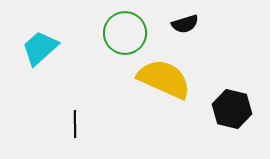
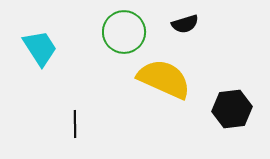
green circle: moved 1 px left, 1 px up
cyan trapezoid: rotated 99 degrees clockwise
black hexagon: rotated 21 degrees counterclockwise
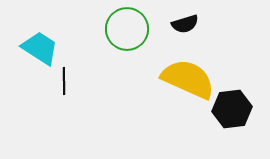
green circle: moved 3 px right, 3 px up
cyan trapezoid: rotated 24 degrees counterclockwise
yellow semicircle: moved 24 px right
black line: moved 11 px left, 43 px up
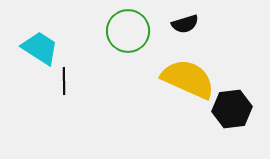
green circle: moved 1 px right, 2 px down
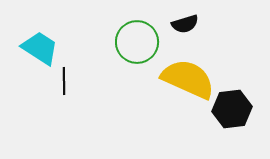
green circle: moved 9 px right, 11 px down
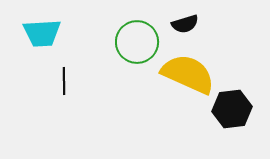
cyan trapezoid: moved 2 px right, 15 px up; rotated 144 degrees clockwise
yellow semicircle: moved 5 px up
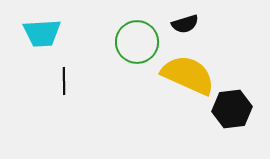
yellow semicircle: moved 1 px down
